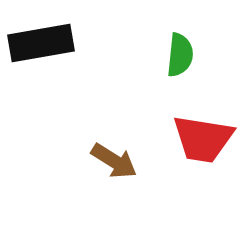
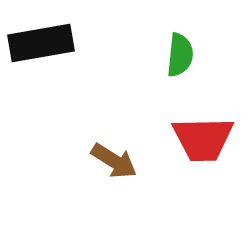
red trapezoid: rotated 10 degrees counterclockwise
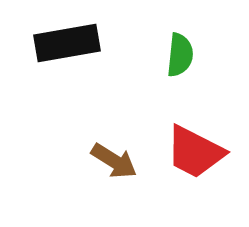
black rectangle: moved 26 px right
red trapezoid: moved 8 px left, 13 px down; rotated 28 degrees clockwise
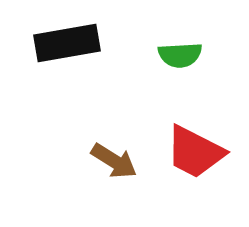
green semicircle: rotated 81 degrees clockwise
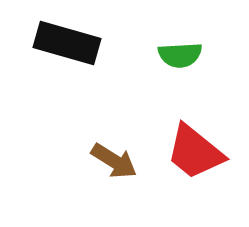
black rectangle: rotated 26 degrees clockwise
red trapezoid: rotated 12 degrees clockwise
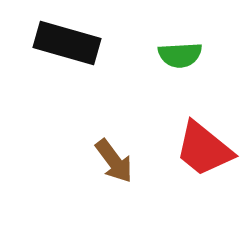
red trapezoid: moved 9 px right, 3 px up
brown arrow: rotated 21 degrees clockwise
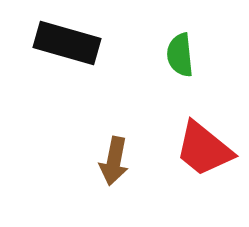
green semicircle: rotated 87 degrees clockwise
brown arrow: rotated 48 degrees clockwise
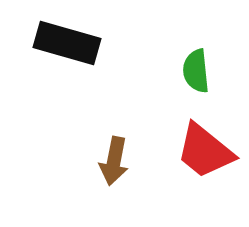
green semicircle: moved 16 px right, 16 px down
red trapezoid: moved 1 px right, 2 px down
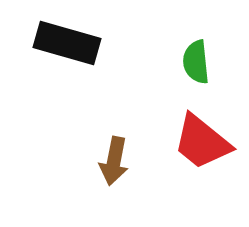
green semicircle: moved 9 px up
red trapezoid: moved 3 px left, 9 px up
